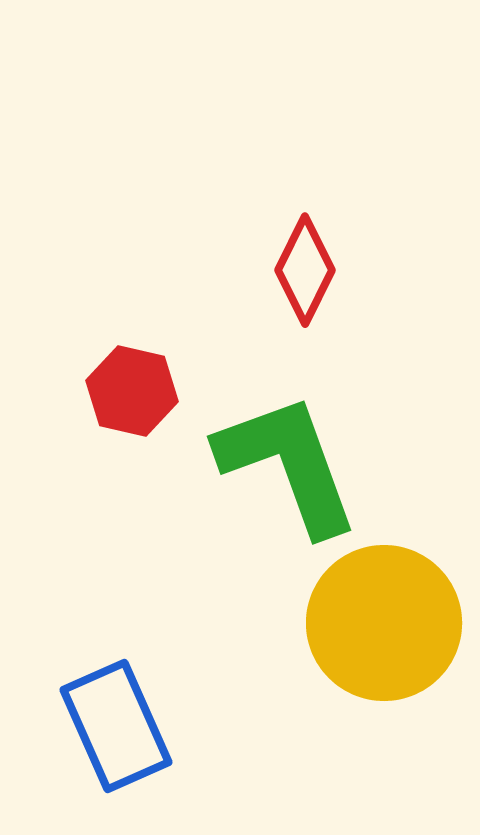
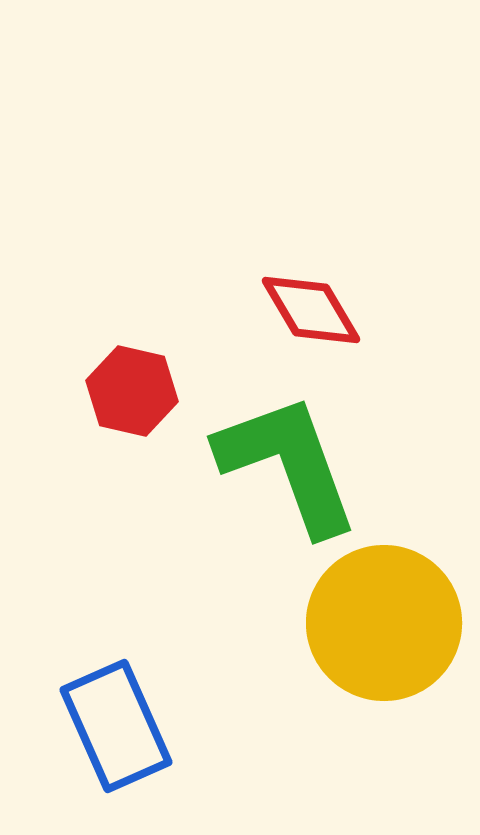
red diamond: moved 6 px right, 40 px down; rotated 57 degrees counterclockwise
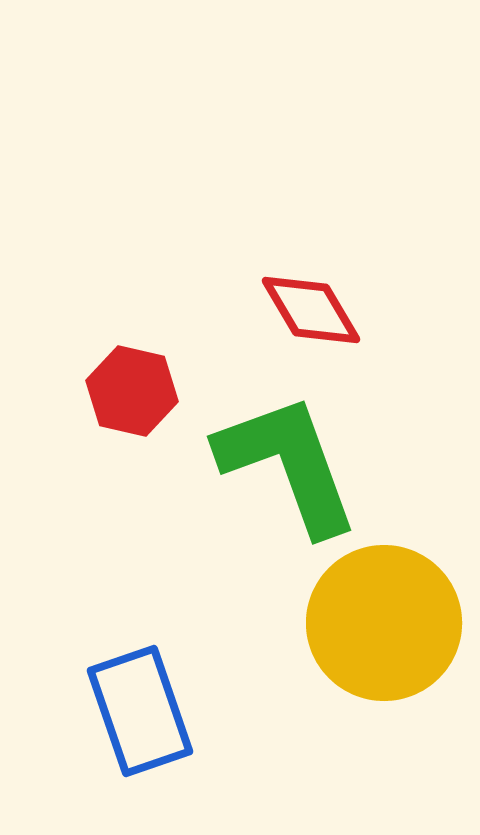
blue rectangle: moved 24 px right, 15 px up; rotated 5 degrees clockwise
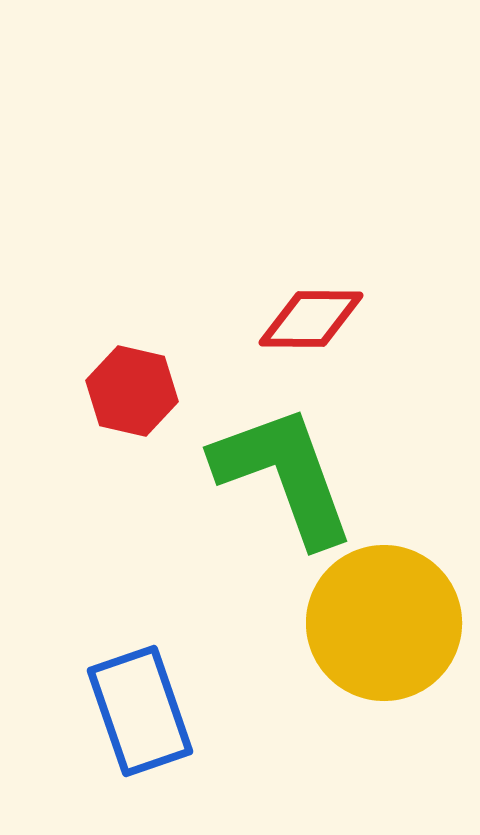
red diamond: moved 9 px down; rotated 59 degrees counterclockwise
green L-shape: moved 4 px left, 11 px down
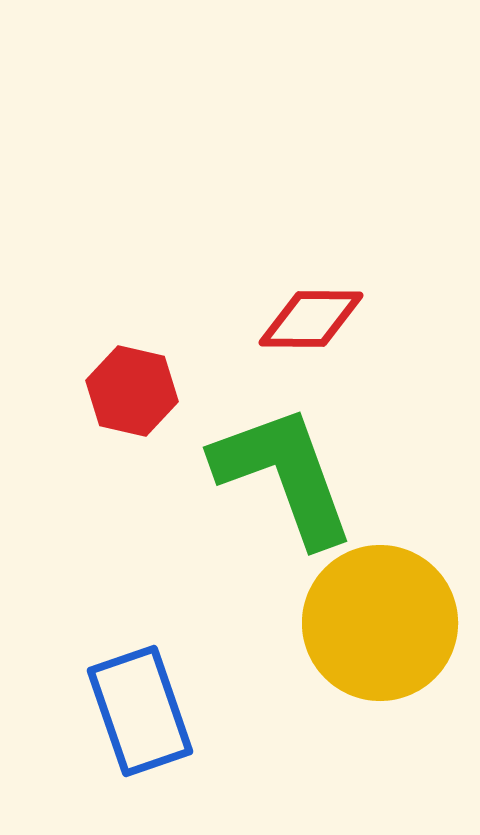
yellow circle: moved 4 px left
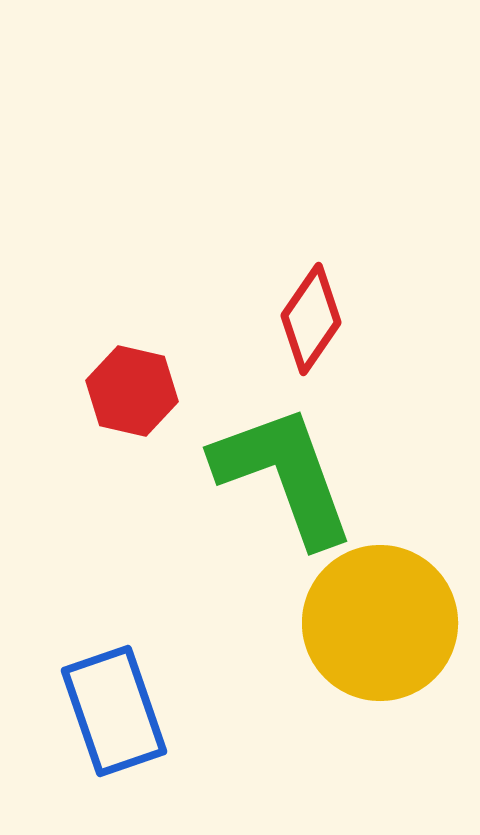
red diamond: rotated 56 degrees counterclockwise
blue rectangle: moved 26 px left
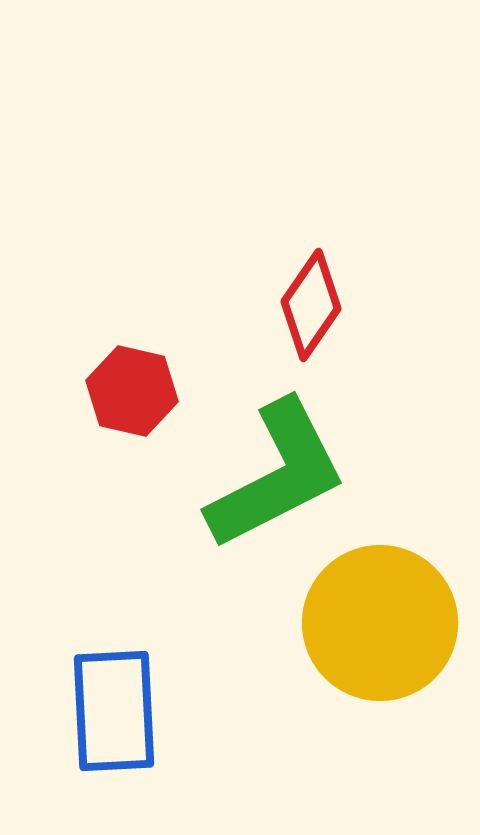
red diamond: moved 14 px up
green L-shape: moved 7 px left; rotated 83 degrees clockwise
blue rectangle: rotated 16 degrees clockwise
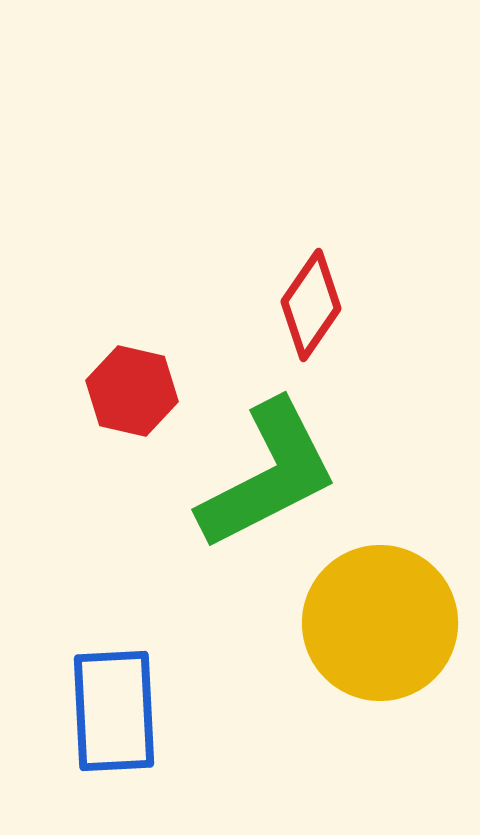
green L-shape: moved 9 px left
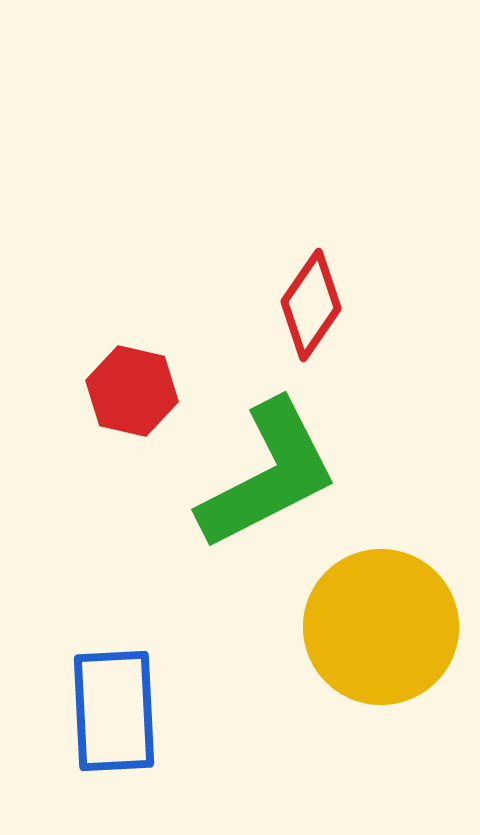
yellow circle: moved 1 px right, 4 px down
